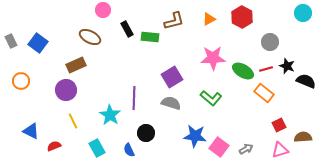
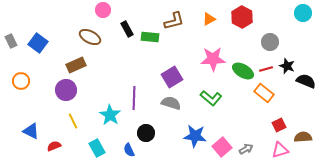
pink star: moved 1 px down
pink square: moved 3 px right; rotated 12 degrees clockwise
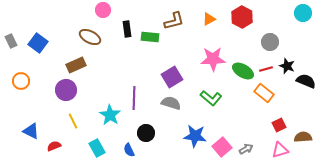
black rectangle: rotated 21 degrees clockwise
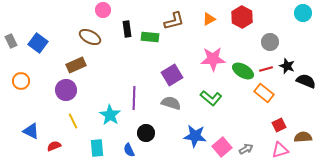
purple square: moved 2 px up
cyan rectangle: rotated 24 degrees clockwise
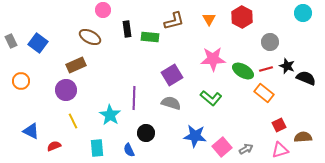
orange triangle: rotated 32 degrees counterclockwise
black semicircle: moved 3 px up
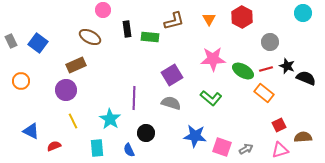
cyan star: moved 4 px down
pink square: rotated 30 degrees counterclockwise
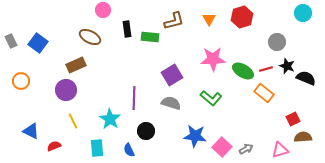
red hexagon: rotated 15 degrees clockwise
gray circle: moved 7 px right
red square: moved 14 px right, 6 px up
black circle: moved 2 px up
pink square: rotated 24 degrees clockwise
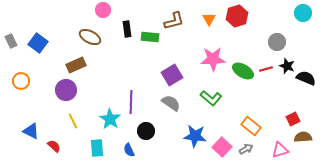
red hexagon: moved 5 px left, 1 px up
orange rectangle: moved 13 px left, 33 px down
purple line: moved 3 px left, 4 px down
gray semicircle: rotated 18 degrees clockwise
red semicircle: rotated 64 degrees clockwise
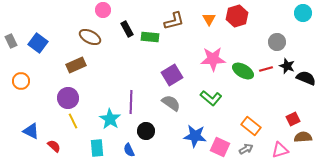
black rectangle: rotated 21 degrees counterclockwise
purple circle: moved 2 px right, 8 px down
pink square: moved 2 px left; rotated 18 degrees counterclockwise
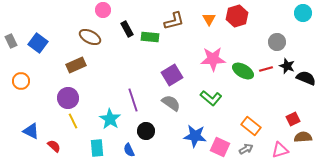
purple line: moved 2 px right, 2 px up; rotated 20 degrees counterclockwise
